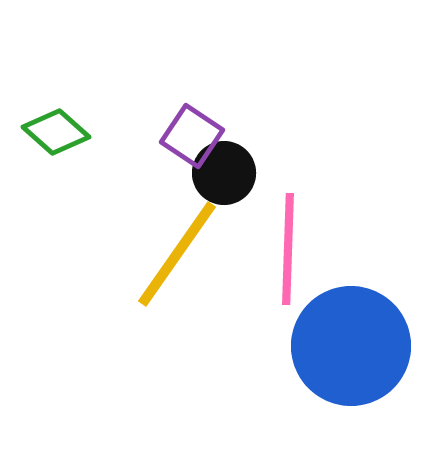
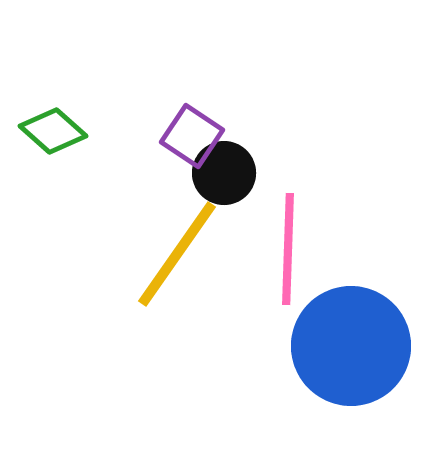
green diamond: moved 3 px left, 1 px up
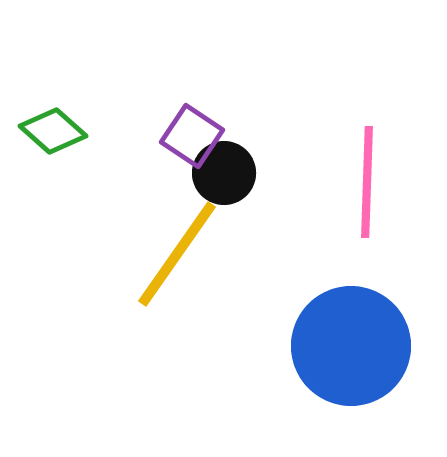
pink line: moved 79 px right, 67 px up
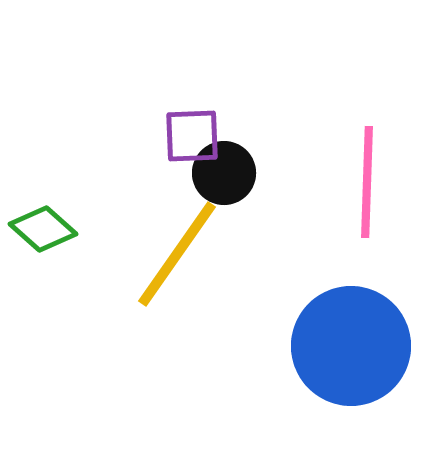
green diamond: moved 10 px left, 98 px down
purple square: rotated 36 degrees counterclockwise
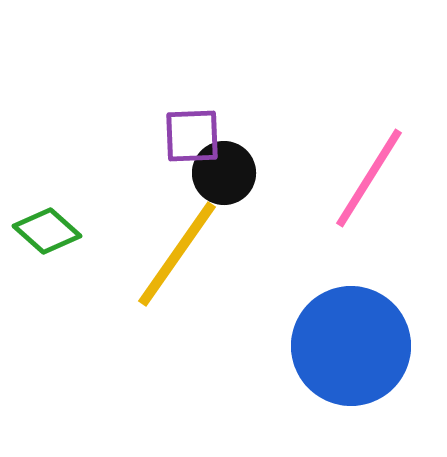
pink line: moved 2 px right, 4 px up; rotated 30 degrees clockwise
green diamond: moved 4 px right, 2 px down
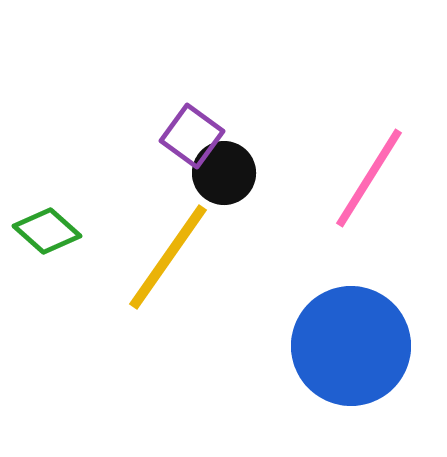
purple square: rotated 38 degrees clockwise
yellow line: moved 9 px left, 3 px down
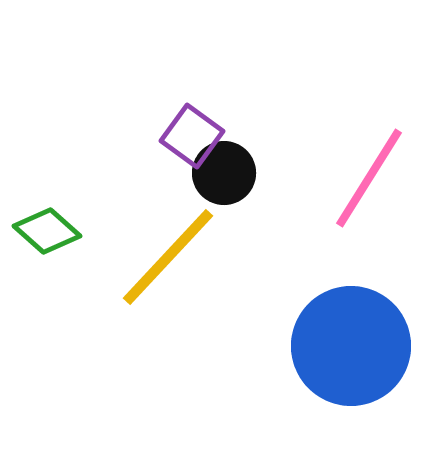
yellow line: rotated 8 degrees clockwise
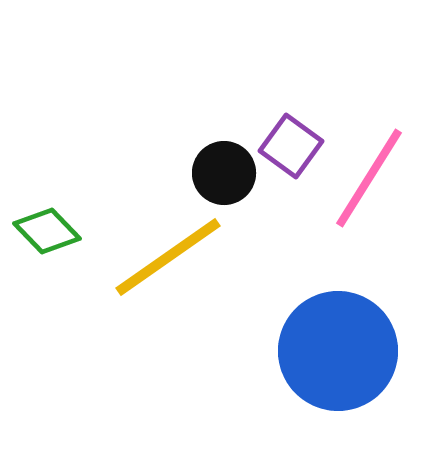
purple square: moved 99 px right, 10 px down
green diamond: rotated 4 degrees clockwise
yellow line: rotated 12 degrees clockwise
blue circle: moved 13 px left, 5 px down
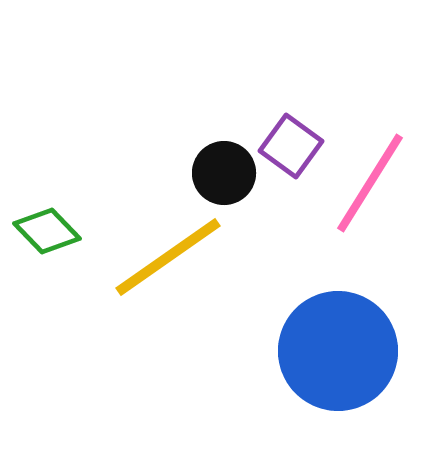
pink line: moved 1 px right, 5 px down
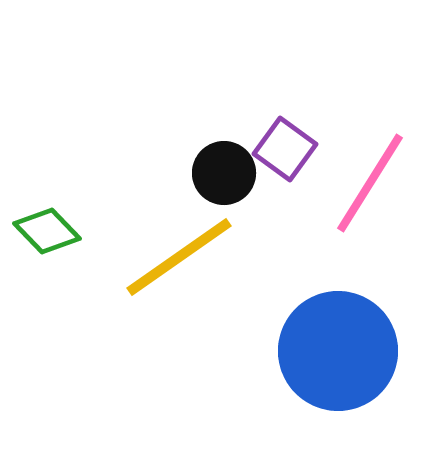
purple square: moved 6 px left, 3 px down
yellow line: moved 11 px right
